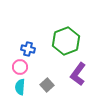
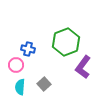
green hexagon: moved 1 px down
pink circle: moved 4 px left, 2 px up
purple L-shape: moved 5 px right, 7 px up
gray square: moved 3 px left, 1 px up
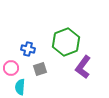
pink circle: moved 5 px left, 3 px down
gray square: moved 4 px left, 15 px up; rotated 24 degrees clockwise
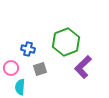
purple L-shape: rotated 10 degrees clockwise
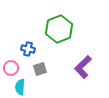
green hexagon: moved 7 px left, 13 px up
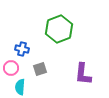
blue cross: moved 6 px left
purple L-shape: moved 7 px down; rotated 40 degrees counterclockwise
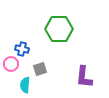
green hexagon: rotated 20 degrees clockwise
pink circle: moved 4 px up
purple L-shape: moved 1 px right, 3 px down
cyan semicircle: moved 5 px right, 2 px up
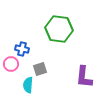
green hexagon: rotated 8 degrees clockwise
cyan semicircle: moved 3 px right
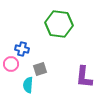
green hexagon: moved 5 px up
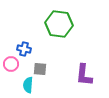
blue cross: moved 2 px right
gray square: rotated 24 degrees clockwise
purple L-shape: moved 2 px up
